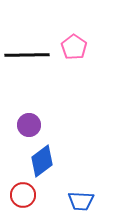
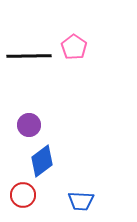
black line: moved 2 px right, 1 px down
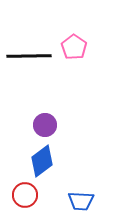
purple circle: moved 16 px right
red circle: moved 2 px right
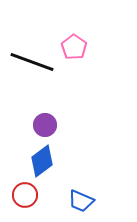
black line: moved 3 px right, 6 px down; rotated 21 degrees clockwise
blue trapezoid: rotated 20 degrees clockwise
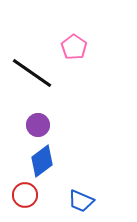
black line: moved 11 px down; rotated 15 degrees clockwise
purple circle: moved 7 px left
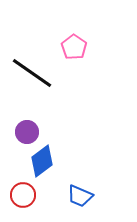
purple circle: moved 11 px left, 7 px down
red circle: moved 2 px left
blue trapezoid: moved 1 px left, 5 px up
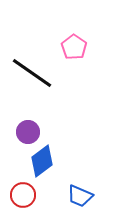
purple circle: moved 1 px right
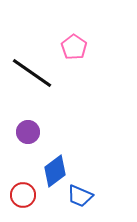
blue diamond: moved 13 px right, 10 px down
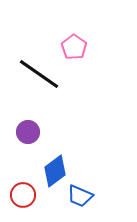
black line: moved 7 px right, 1 px down
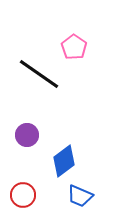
purple circle: moved 1 px left, 3 px down
blue diamond: moved 9 px right, 10 px up
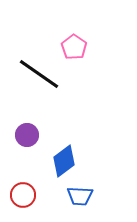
blue trapezoid: rotated 20 degrees counterclockwise
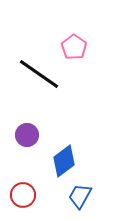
blue trapezoid: rotated 116 degrees clockwise
